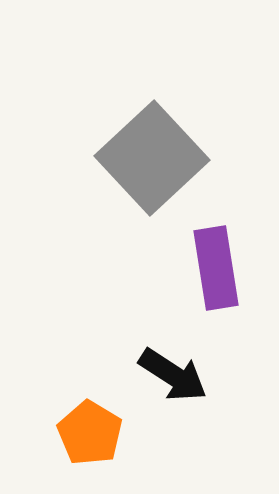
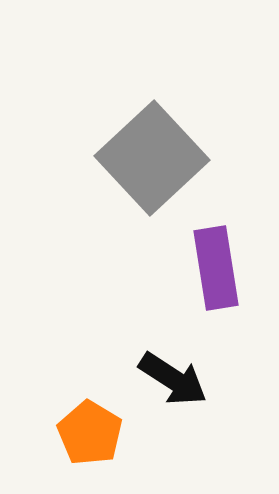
black arrow: moved 4 px down
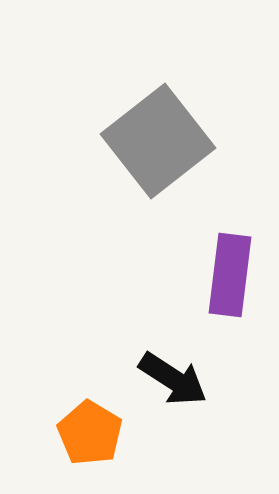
gray square: moved 6 px right, 17 px up; rotated 5 degrees clockwise
purple rectangle: moved 14 px right, 7 px down; rotated 16 degrees clockwise
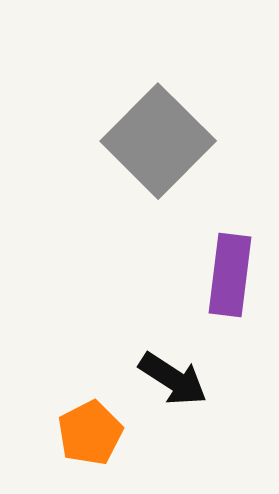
gray square: rotated 7 degrees counterclockwise
orange pentagon: rotated 14 degrees clockwise
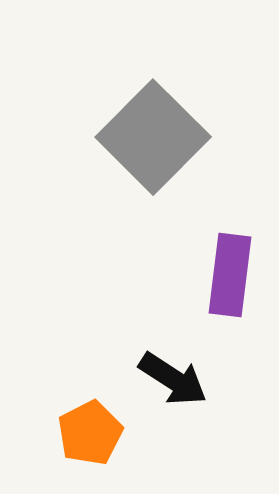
gray square: moved 5 px left, 4 px up
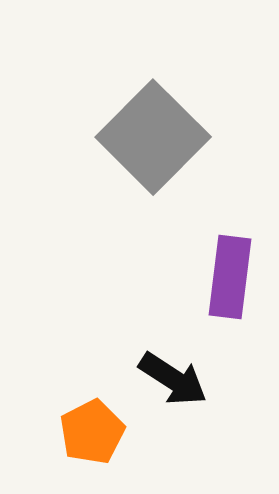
purple rectangle: moved 2 px down
orange pentagon: moved 2 px right, 1 px up
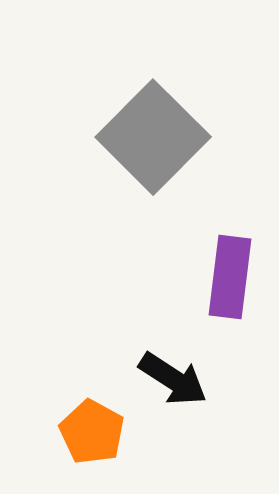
orange pentagon: rotated 16 degrees counterclockwise
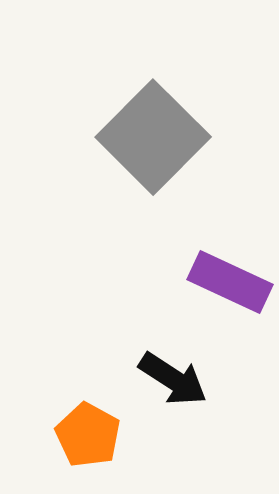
purple rectangle: moved 5 px down; rotated 72 degrees counterclockwise
orange pentagon: moved 4 px left, 3 px down
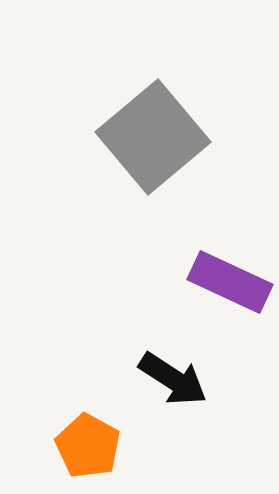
gray square: rotated 5 degrees clockwise
orange pentagon: moved 11 px down
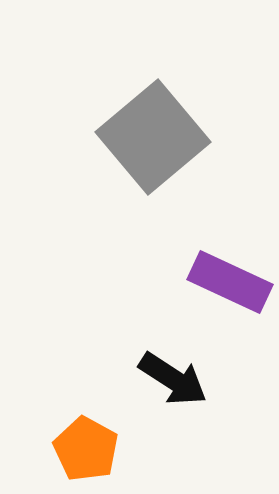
orange pentagon: moved 2 px left, 3 px down
